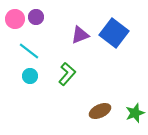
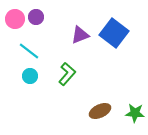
green star: rotated 24 degrees clockwise
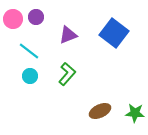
pink circle: moved 2 px left
purple triangle: moved 12 px left
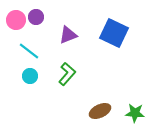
pink circle: moved 3 px right, 1 px down
blue square: rotated 12 degrees counterclockwise
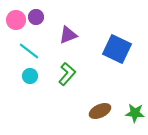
blue square: moved 3 px right, 16 px down
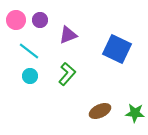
purple circle: moved 4 px right, 3 px down
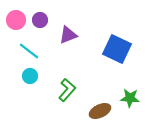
green L-shape: moved 16 px down
green star: moved 5 px left, 15 px up
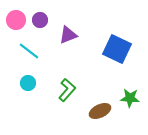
cyan circle: moved 2 px left, 7 px down
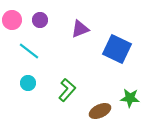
pink circle: moved 4 px left
purple triangle: moved 12 px right, 6 px up
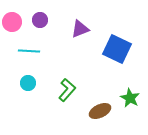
pink circle: moved 2 px down
cyan line: rotated 35 degrees counterclockwise
green star: rotated 24 degrees clockwise
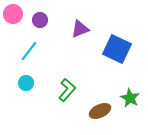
pink circle: moved 1 px right, 8 px up
cyan line: rotated 55 degrees counterclockwise
cyan circle: moved 2 px left
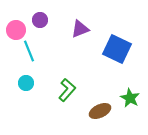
pink circle: moved 3 px right, 16 px down
cyan line: rotated 60 degrees counterclockwise
